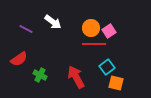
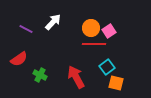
white arrow: rotated 84 degrees counterclockwise
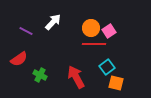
purple line: moved 2 px down
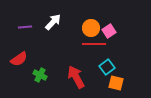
purple line: moved 1 px left, 4 px up; rotated 32 degrees counterclockwise
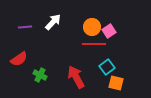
orange circle: moved 1 px right, 1 px up
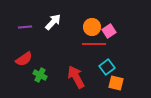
red semicircle: moved 5 px right
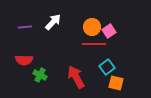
red semicircle: moved 1 px down; rotated 36 degrees clockwise
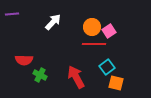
purple line: moved 13 px left, 13 px up
